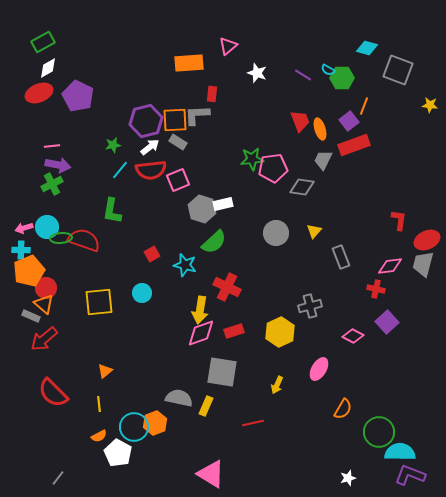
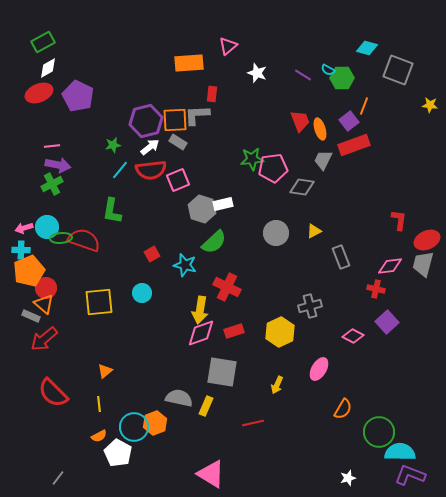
yellow triangle at (314, 231): rotated 21 degrees clockwise
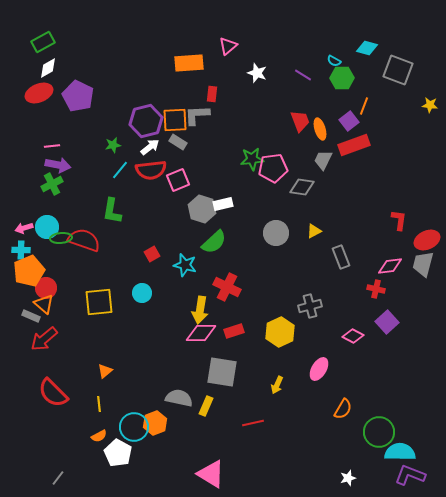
cyan semicircle at (328, 70): moved 6 px right, 9 px up
pink diamond at (201, 333): rotated 20 degrees clockwise
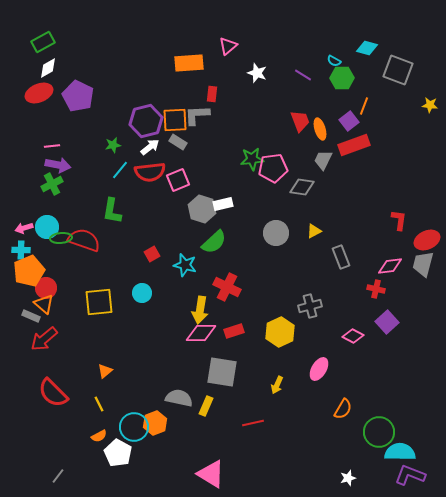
red semicircle at (151, 170): moved 1 px left, 2 px down
yellow line at (99, 404): rotated 21 degrees counterclockwise
gray line at (58, 478): moved 2 px up
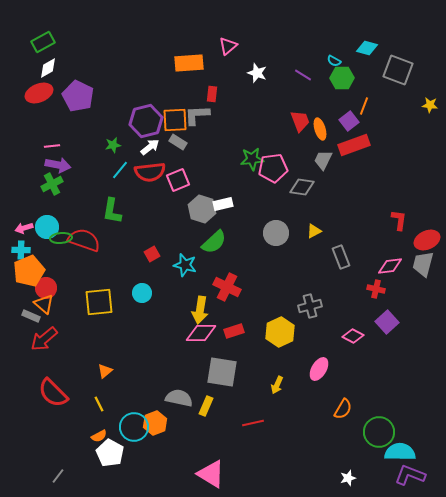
white pentagon at (118, 453): moved 8 px left
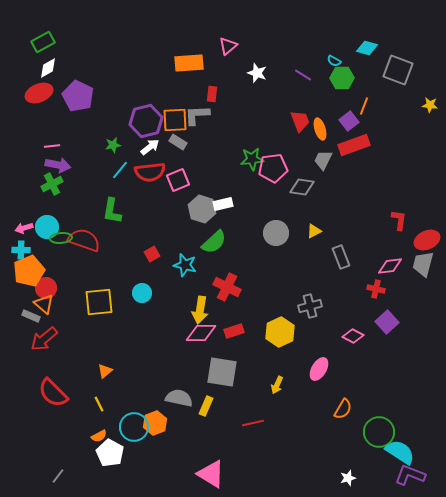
cyan semicircle at (400, 452): rotated 32 degrees clockwise
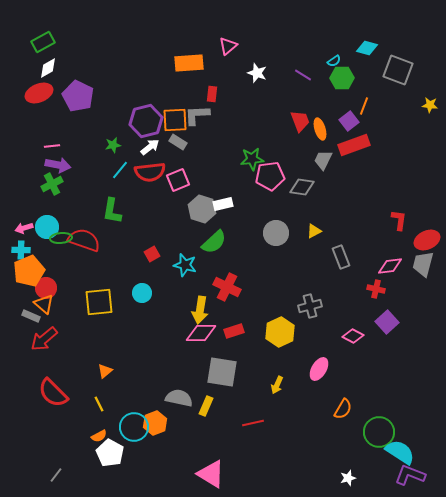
cyan semicircle at (334, 61): rotated 64 degrees counterclockwise
pink pentagon at (273, 168): moved 3 px left, 8 px down
gray line at (58, 476): moved 2 px left, 1 px up
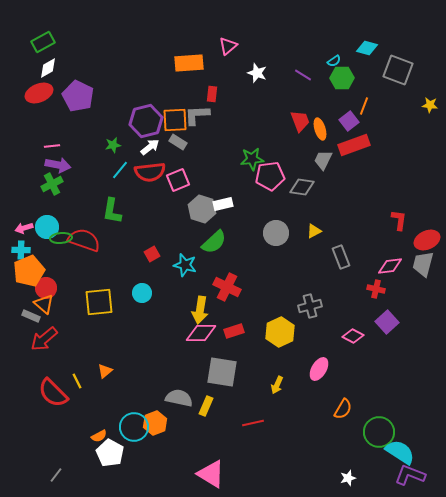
yellow line at (99, 404): moved 22 px left, 23 px up
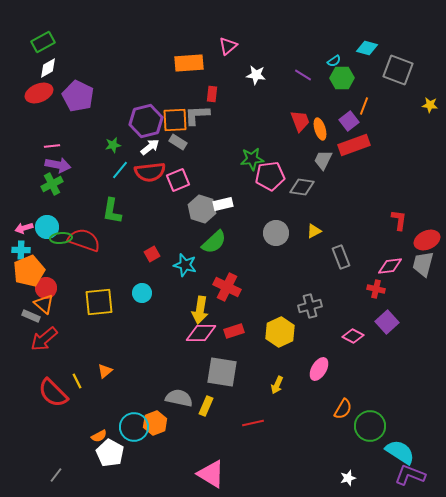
white star at (257, 73): moved 1 px left, 2 px down; rotated 12 degrees counterclockwise
green circle at (379, 432): moved 9 px left, 6 px up
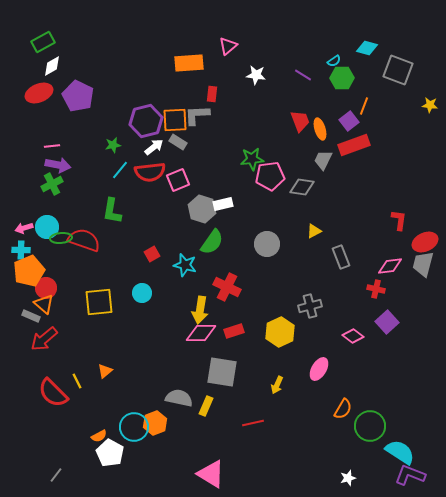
white diamond at (48, 68): moved 4 px right, 2 px up
white arrow at (150, 147): moved 4 px right
gray circle at (276, 233): moved 9 px left, 11 px down
red ellipse at (427, 240): moved 2 px left, 2 px down
green semicircle at (214, 242): moved 2 px left; rotated 12 degrees counterclockwise
pink diamond at (353, 336): rotated 10 degrees clockwise
